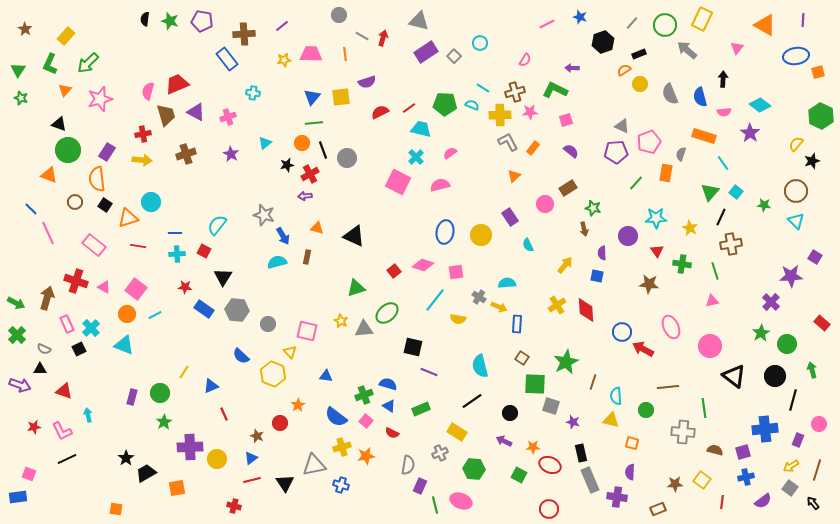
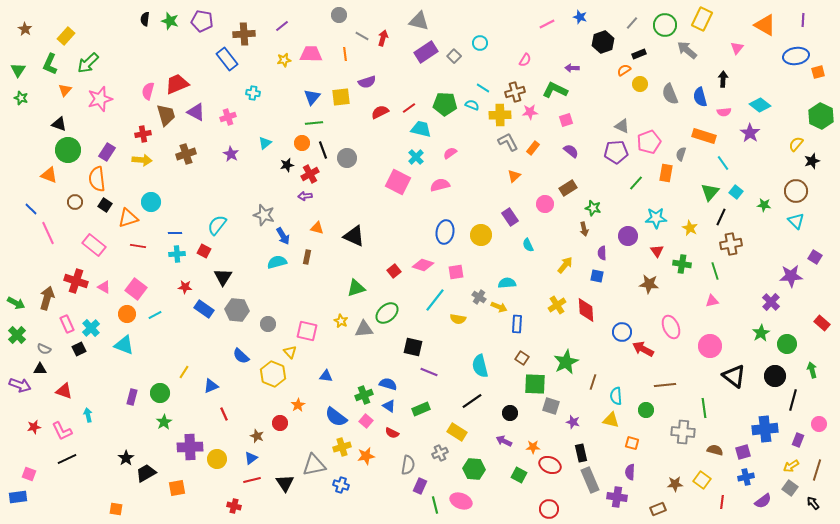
brown line at (668, 387): moved 3 px left, 2 px up
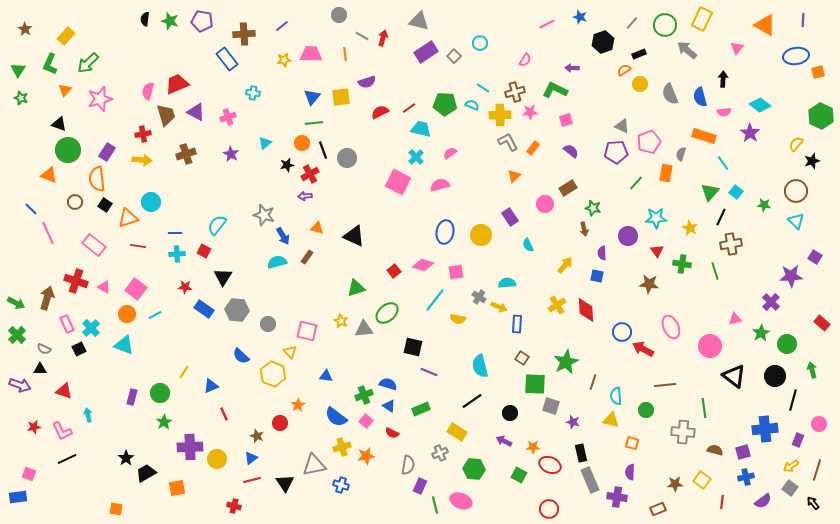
brown rectangle at (307, 257): rotated 24 degrees clockwise
pink triangle at (712, 301): moved 23 px right, 18 px down
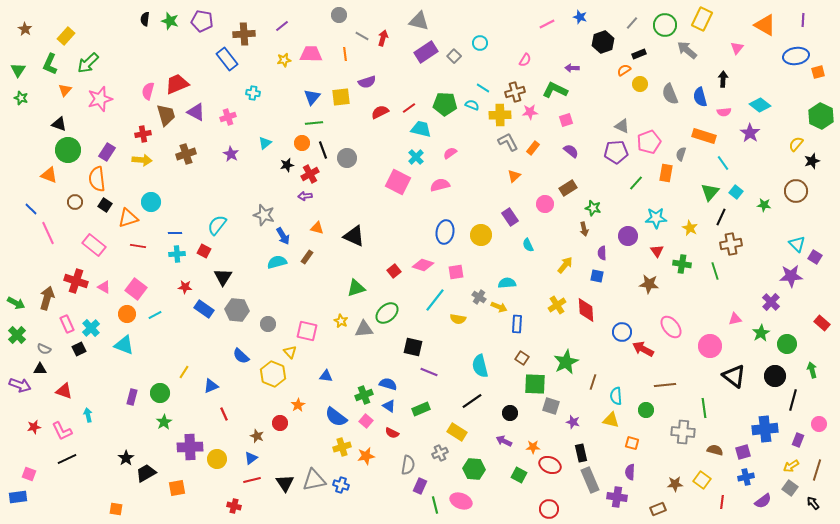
cyan triangle at (796, 221): moved 1 px right, 23 px down
pink ellipse at (671, 327): rotated 15 degrees counterclockwise
gray triangle at (314, 465): moved 15 px down
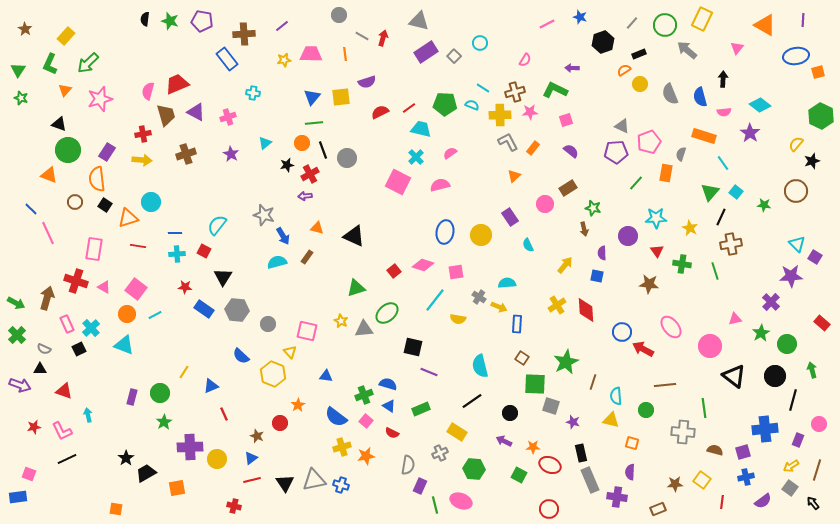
pink rectangle at (94, 245): moved 4 px down; rotated 60 degrees clockwise
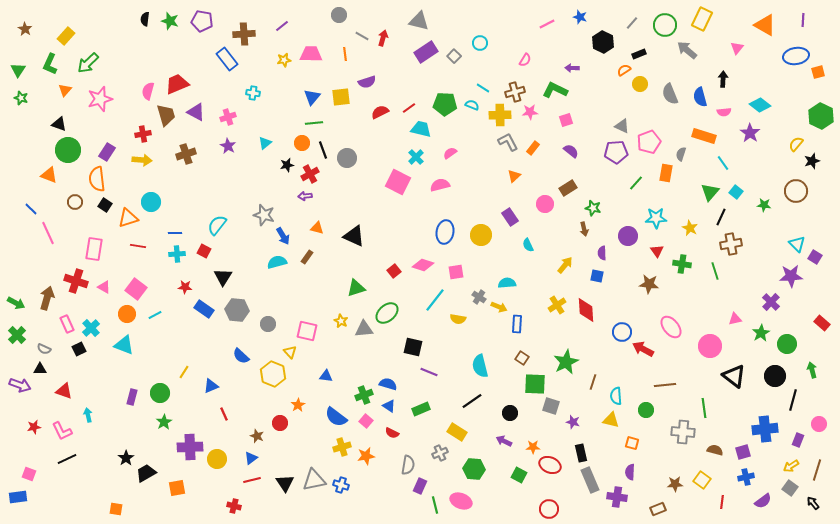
black hexagon at (603, 42): rotated 15 degrees counterclockwise
purple star at (231, 154): moved 3 px left, 8 px up
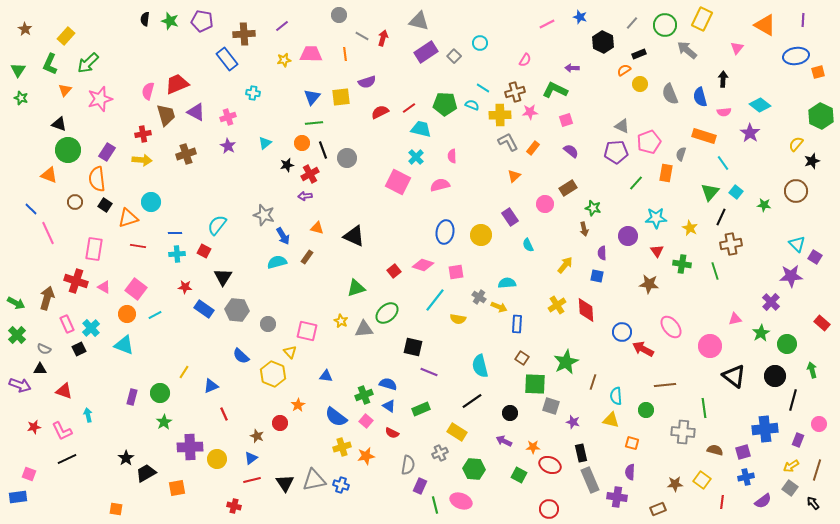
pink semicircle at (450, 153): moved 2 px right, 3 px down; rotated 56 degrees counterclockwise
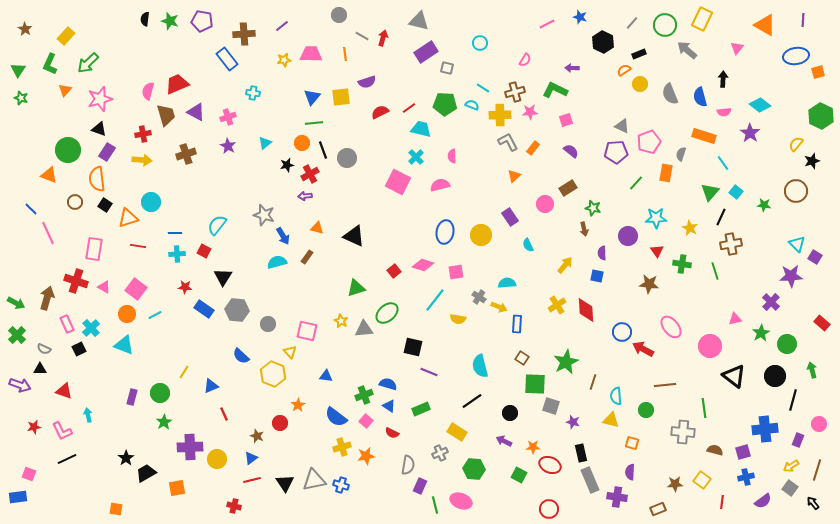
gray square at (454, 56): moved 7 px left, 12 px down; rotated 32 degrees counterclockwise
black triangle at (59, 124): moved 40 px right, 5 px down
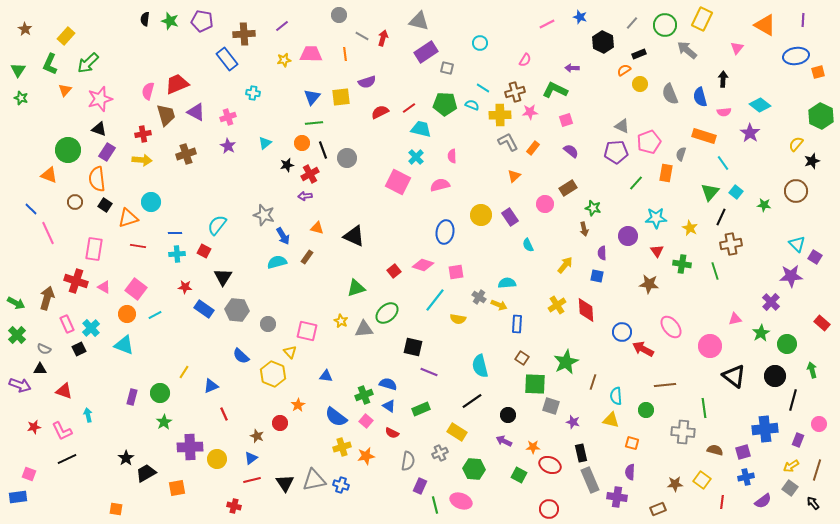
yellow circle at (481, 235): moved 20 px up
yellow arrow at (499, 307): moved 2 px up
black circle at (510, 413): moved 2 px left, 2 px down
gray semicircle at (408, 465): moved 4 px up
